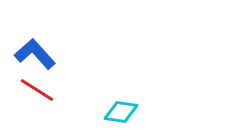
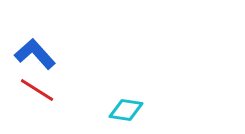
cyan diamond: moved 5 px right, 2 px up
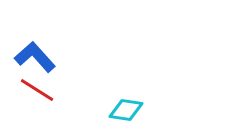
blue L-shape: moved 3 px down
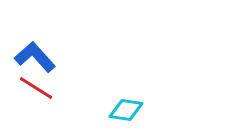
red line: moved 1 px left, 2 px up
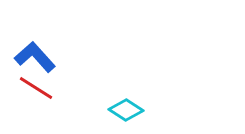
cyan diamond: rotated 24 degrees clockwise
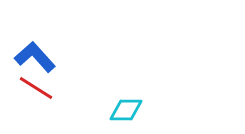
cyan diamond: rotated 32 degrees counterclockwise
